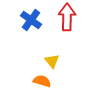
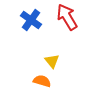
red arrow: rotated 32 degrees counterclockwise
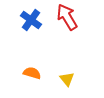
yellow triangle: moved 15 px right, 18 px down
orange semicircle: moved 10 px left, 8 px up
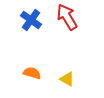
yellow triangle: rotated 21 degrees counterclockwise
